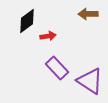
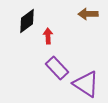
red arrow: rotated 84 degrees counterclockwise
purple triangle: moved 4 px left, 3 px down
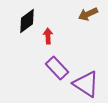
brown arrow: rotated 24 degrees counterclockwise
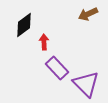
black diamond: moved 3 px left, 4 px down
red arrow: moved 4 px left, 6 px down
purple triangle: rotated 12 degrees clockwise
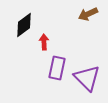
purple rectangle: rotated 55 degrees clockwise
purple triangle: moved 1 px right, 6 px up
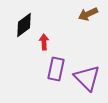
purple rectangle: moved 1 px left, 1 px down
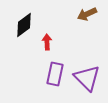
brown arrow: moved 1 px left
red arrow: moved 3 px right
purple rectangle: moved 1 px left, 5 px down
